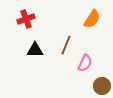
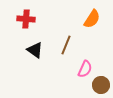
red cross: rotated 24 degrees clockwise
black triangle: rotated 36 degrees clockwise
pink semicircle: moved 6 px down
brown circle: moved 1 px left, 1 px up
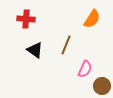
brown circle: moved 1 px right, 1 px down
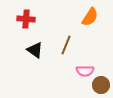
orange semicircle: moved 2 px left, 2 px up
pink semicircle: moved 2 px down; rotated 66 degrees clockwise
brown circle: moved 1 px left, 1 px up
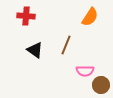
red cross: moved 3 px up
